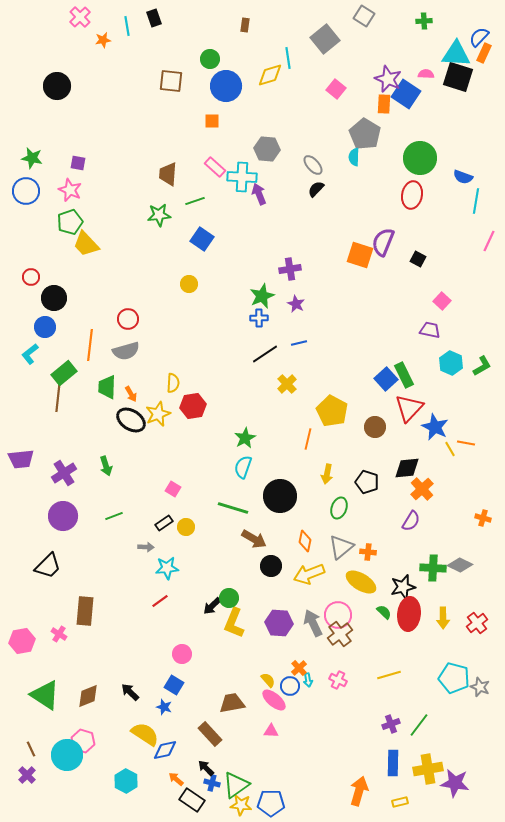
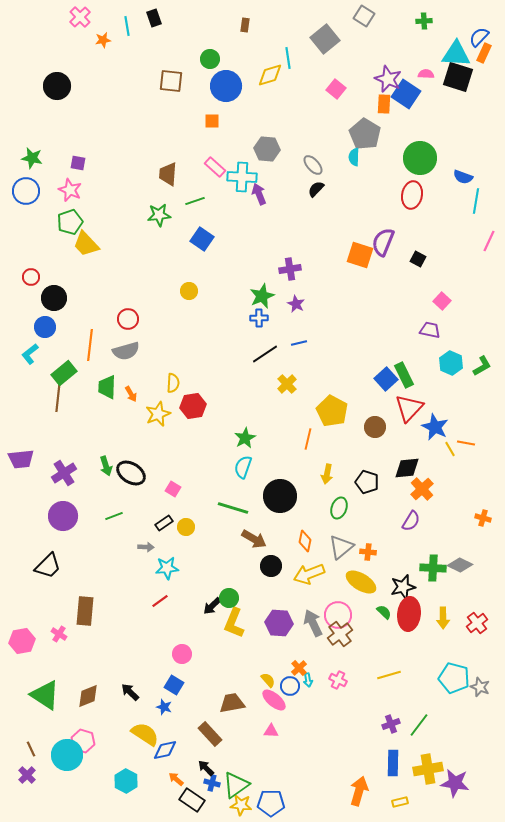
yellow circle at (189, 284): moved 7 px down
black ellipse at (131, 420): moved 53 px down
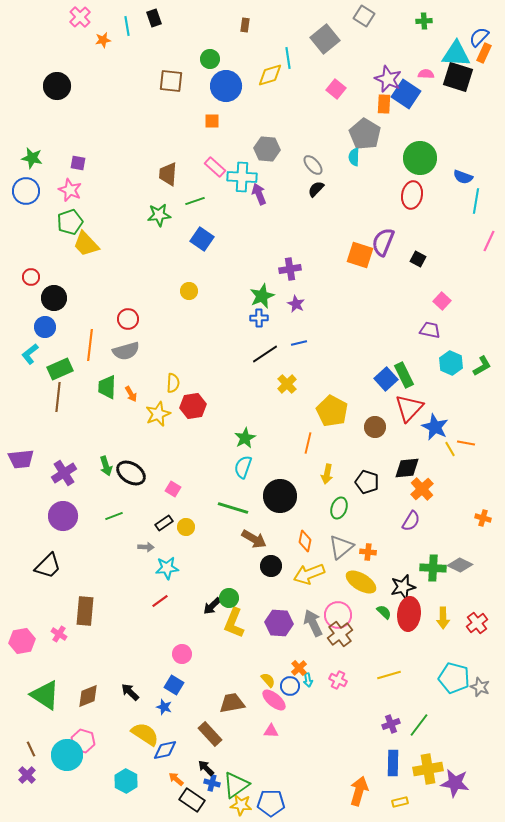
green rectangle at (64, 373): moved 4 px left, 4 px up; rotated 15 degrees clockwise
orange line at (308, 439): moved 4 px down
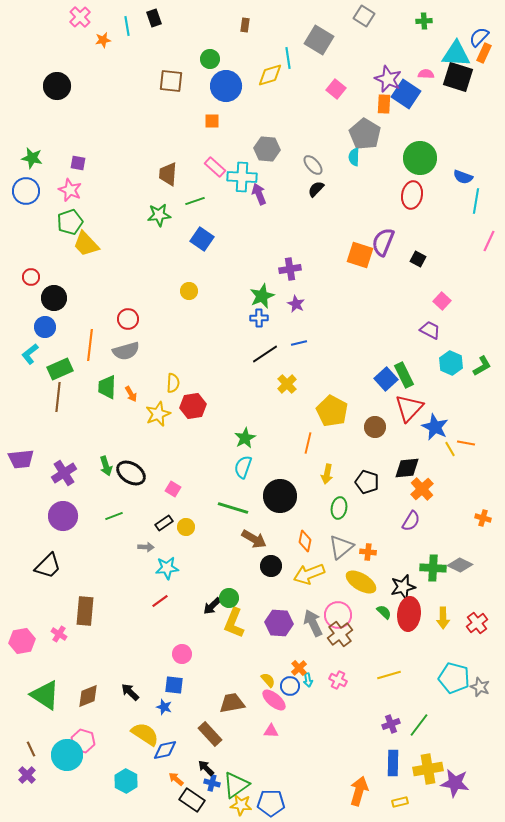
gray square at (325, 39): moved 6 px left, 1 px down; rotated 20 degrees counterclockwise
purple trapezoid at (430, 330): rotated 15 degrees clockwise
green ellipse at (339, 508): rotated 10 degrees counterclockwise
blue square at (174, 685): rotated 24 degrees counterclockwise
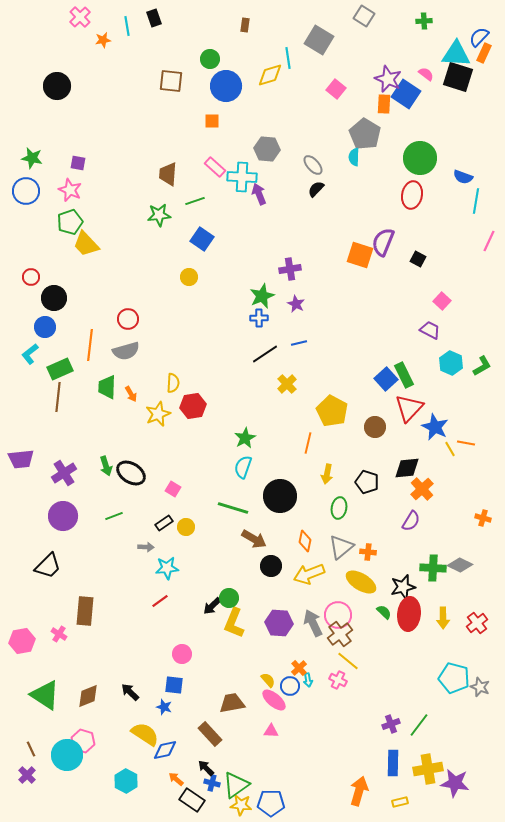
pink semicircle at (426, 74): rotated 35 degrees clockwise
yellow circle at (189, 291): moved 14 px up
yellow line at (389, 675): moved 41 px left, 14 px up; rotated 55 degrees clockwise
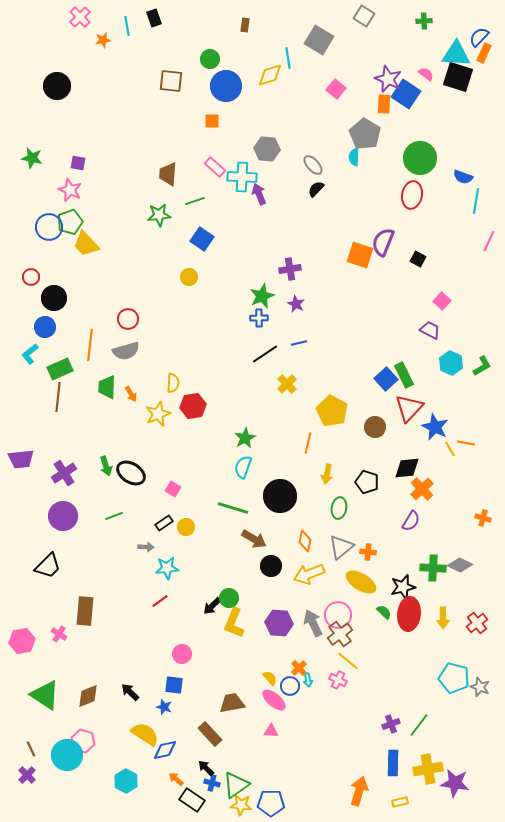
blue circle at (26, 191): moved 23 px right, 36 px down
yellow semicircle at (268, 680): moved 2 px right, 2 px up
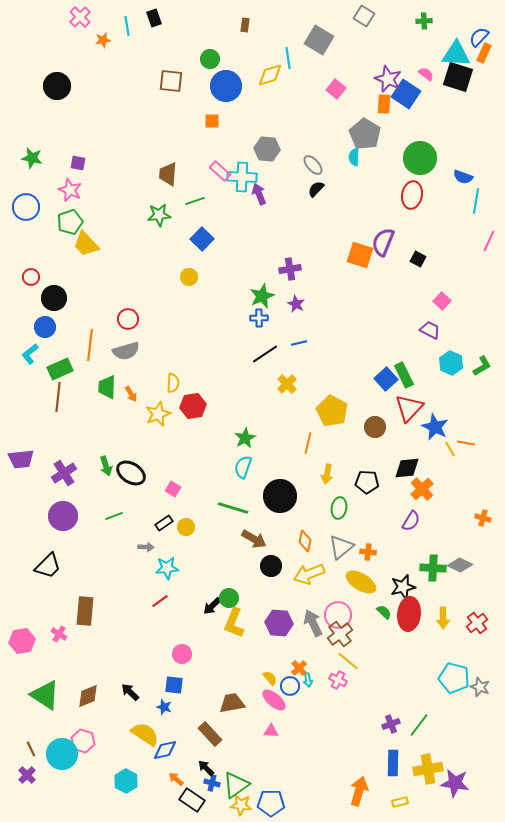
pink rectangle at (215, 167): moved 5 px right, 4 px down
blue circle at (49, 227): moved 23 px left, 20 px up
blue square at (202, 239): rotated 10 degrees clockwise
black pentagon at (367, 482): rotated 15 degrees counterclockwise
cyan circle at (67, 755): moved 5 px left, 1 px up
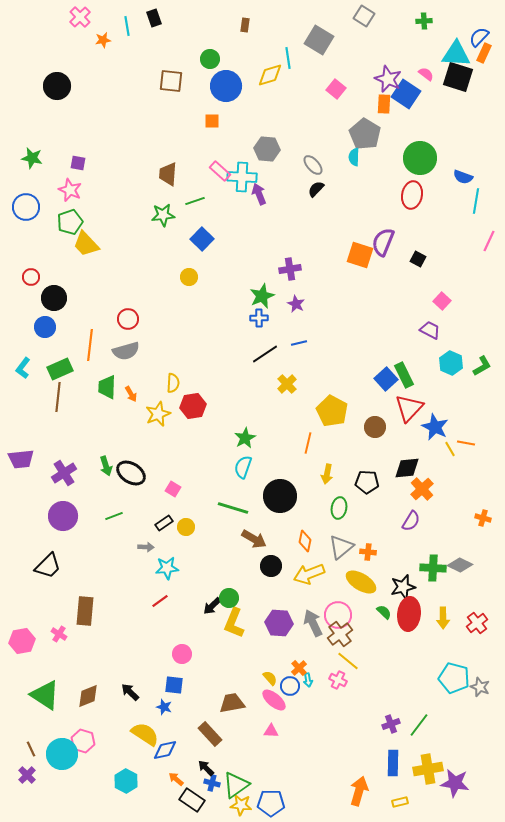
green star at (159, 215): moved 4 px right
cyan L-shape at (30, 354): moved 7 px left, 14 px down; rotated 15 degrees counterclockwise
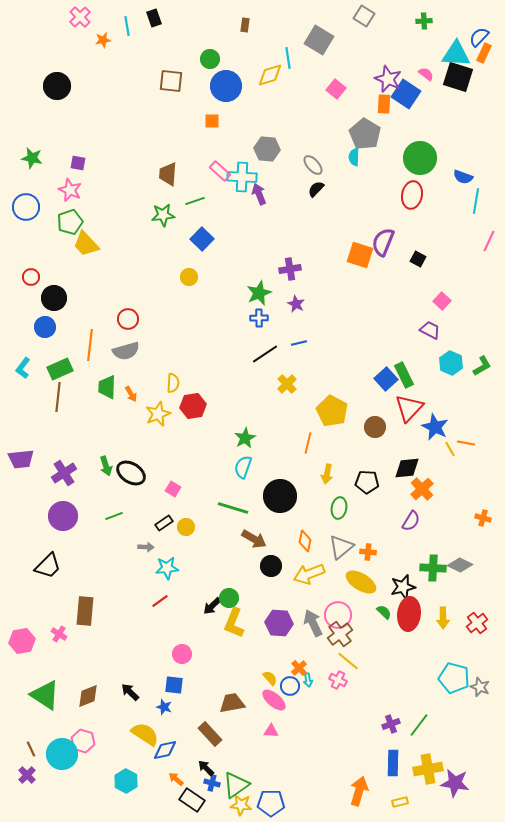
green star at (262, 296): moved 3 px left, 3 px up
